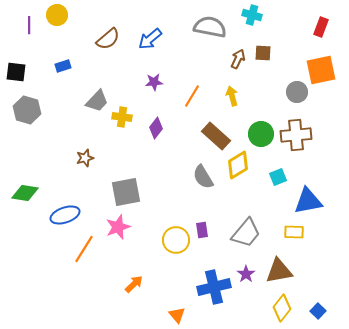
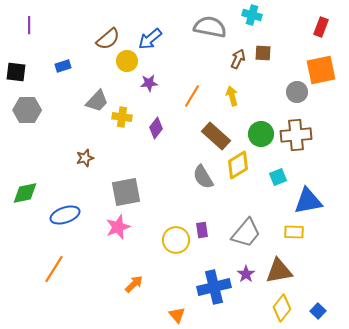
yellow circle at (57, 15): moved 70 px right, 46 px down
purple star at (154, 82): moved 5 px left, 1 px down
gray hexagon at (27, 110): rotated 16 degrees counterclockwise
green diamond at (25, 193): rotated 20 degrees counterclockwise
orange line at (84, 249): moved 30 px left, 20 px down
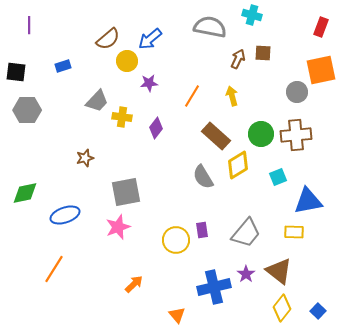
brown triangle at (279, 271): rotated 48 degrees clockwise
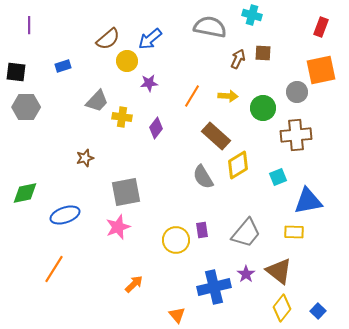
yellow arrow at (232, 96): moved 4 px left; rotated 108 degrees clockwise
gray hexagon at (27, 110): moved 1 px left, 3 px up
green circle at (261, 134): moved 2 px right, 26 px up
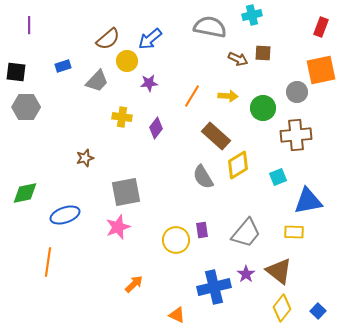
cyan cross at (252, 15): rotated 30 degrees counterclockwise
brown arrow at (238, 59): rotated 90 degrees clockwise
gray trapezoid at (97, 101): moved 20 px up
orange line at (54, 269): moved 6 px left, 7 px up; rotated 24 degrees counterclockwise
orange triangle at (177, 315): rotated 24 degrees counterclockwise
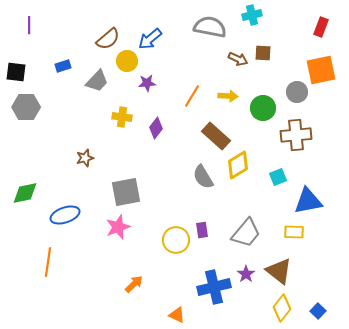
purple star at (149, 83): moved 2 px left
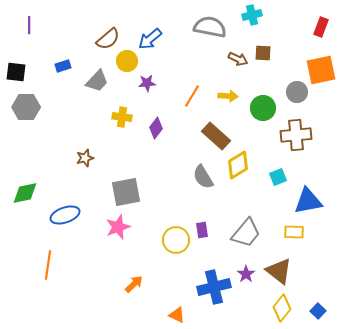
orange line at (48, 262): moved 3 px down
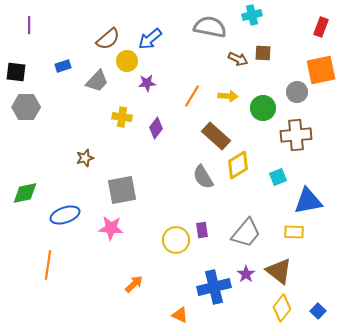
gray square at (126, 192): moved 4 px left, 2 px up
pink star at (118, 227): moved 7 px left, 1 px down; rotated 25 degrees clockwise
orange triangle at (177, 315): moved 3 px right
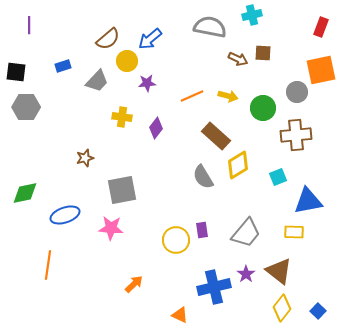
orange line at (192, 96): rotated 35 degrees clockwise
yellow arrow at (228, 96): rotated 12 degrees clockwise
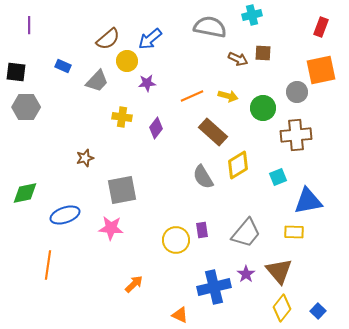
blue rectangle at (63, 66): rotated 42 degrees clockwise
brown rectangle at (216, 136): moved 3 px left, 4 px up
brown triangle at (279, 271): rotated 12 degrees clockwise
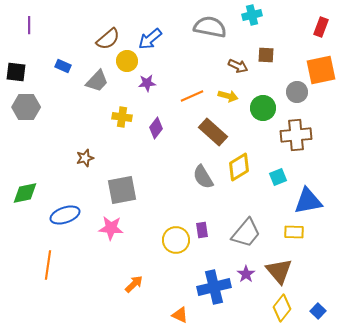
brown square at (263, 53): moved 3 px right, 2 px down
brown arrow at (238, 59): moved 7 px down
yellow diamond at (238, 165): moved 1 px right, 2 px down
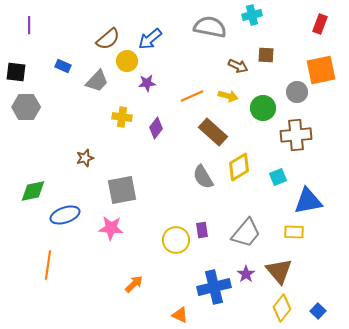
red rectangle at (321, 27): moved 1 px left, 3 px up
green diamond at (25, 193): moved 8 px right, 2 px up
